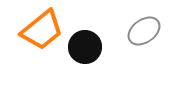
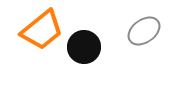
black circle: moved 1 px left
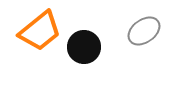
orange trapezoid: moved 2 px left, 1 px down
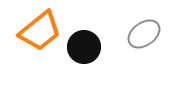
gray ellipse: moved 3 px down
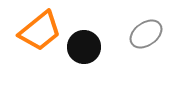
gray ellipse: moved 2 px right
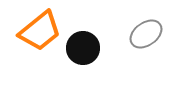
black circle: moved 1 px left, 1 px down
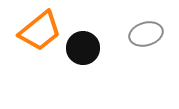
gray ellipse: rotated 20 degrees clockwise
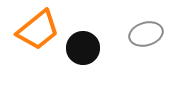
orange trapezoid: moved 2 px left, 1 px up
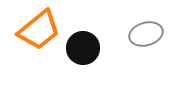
orange trapezoid: moved 1 px right
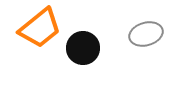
orange trapezoid: moved 1 px right, 2 px up
